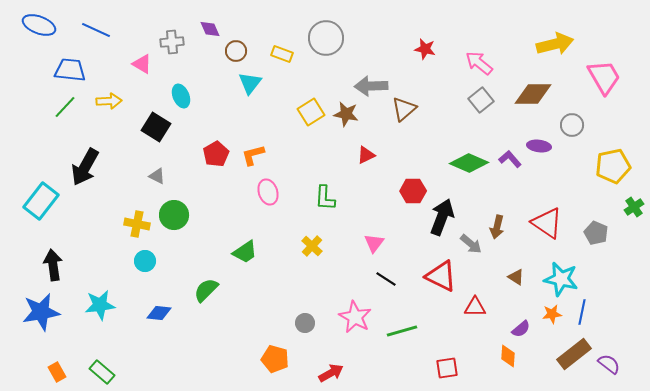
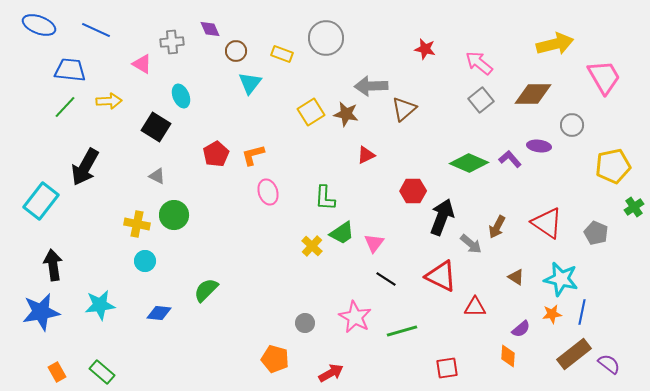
brown arrow at (497, 227): rotated 15 degrees clockwise
green trapezoid at (245, 252): moved 97 px right, 19 px up
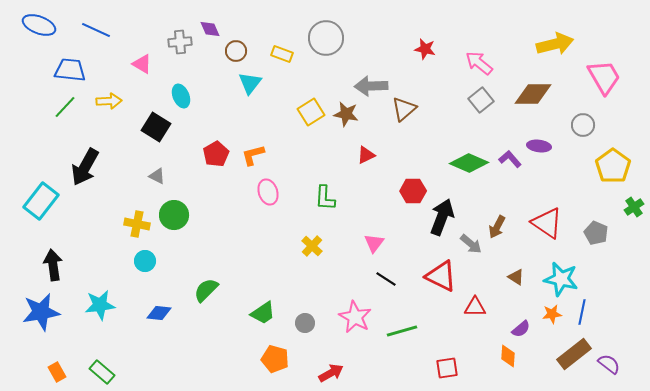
gray cross at (172, 42): moved 8 px right
gray circle at (572, 125): moved 11 px right
yellow pentagon at (613, 166): rotated 24 degrees counterclockwise
green trapezoid at (342, 233): moved 79 px left, 80 px down
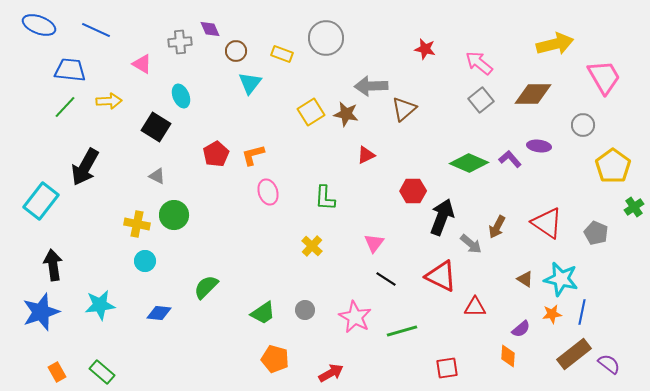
brown triangle at (516, 277): moved 9 px right, 2 px down
green semicircle at (206, 290): moved 3 px up
blue star at (41, 312): rotated 9 degrees counterclockwise
gray circle at (305, 323): moved 13 px up
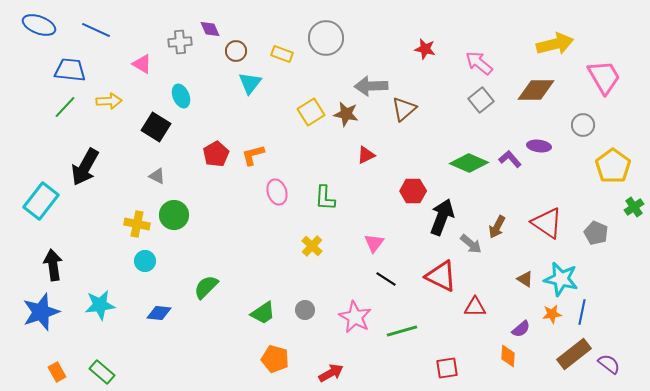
brown diamond at (533, 94): moved 3 px right, 4 px up
pink ellipse at (268, 192): moved 9 px right
